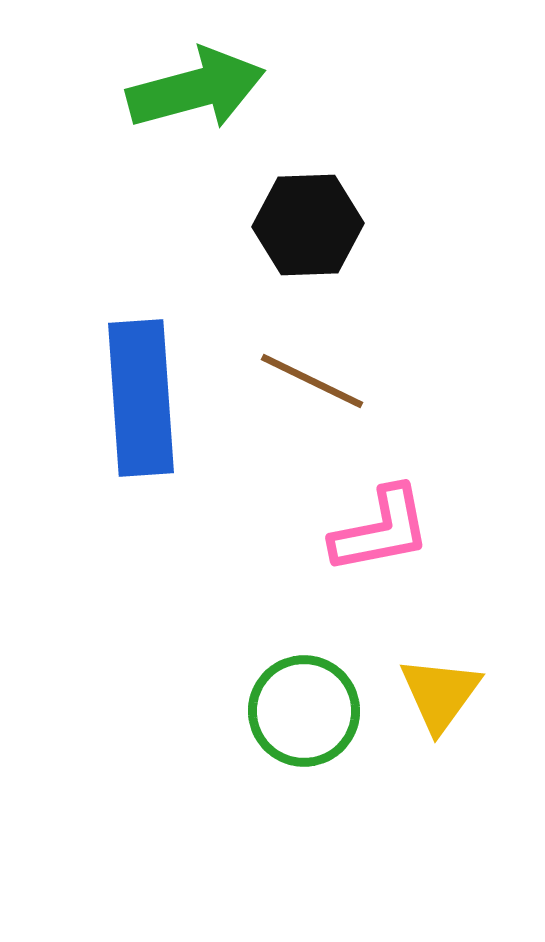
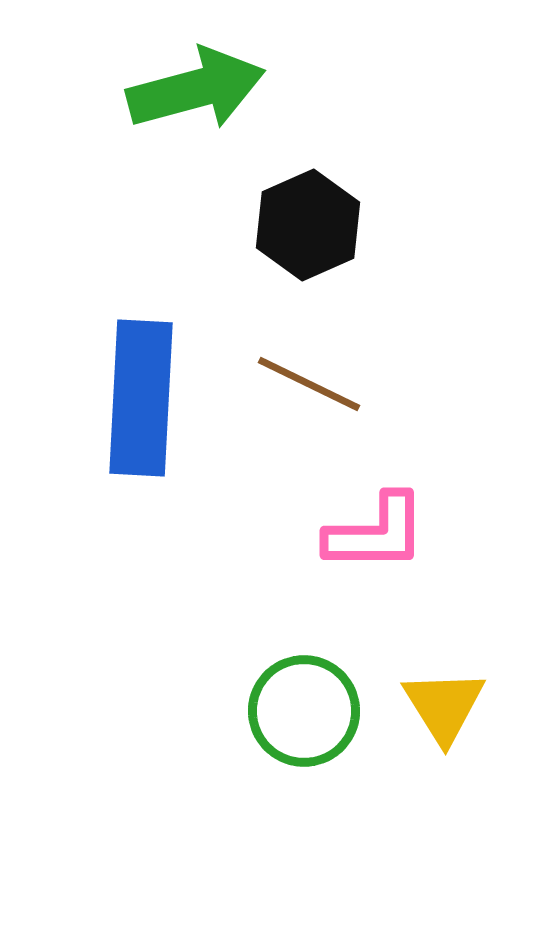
black hexagon: rotated 22 degrees counterclockwise
brown line: moved 3 px left, 3 px down
blue rectangle: rotated 7 degrees clockwise
pink L-shape: moved 5 px left, 3 px down; rotated 11 degrees clockwise
yellow triangle: moved 4 px right, 12 px down; rotated 8 degrees counterclockwise
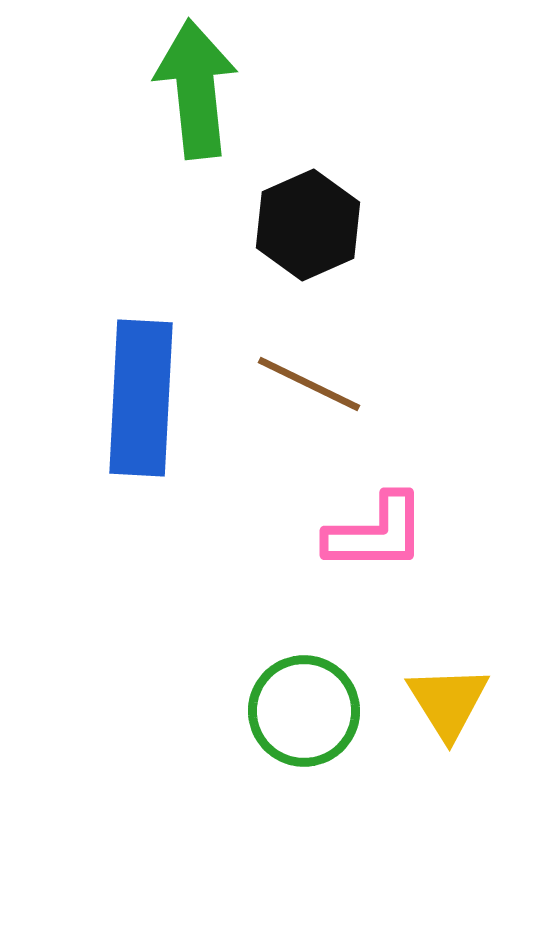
green arrow: rotated 81 degrees counterclockwise
yellow triangle: moved 4 px right, 4 px up
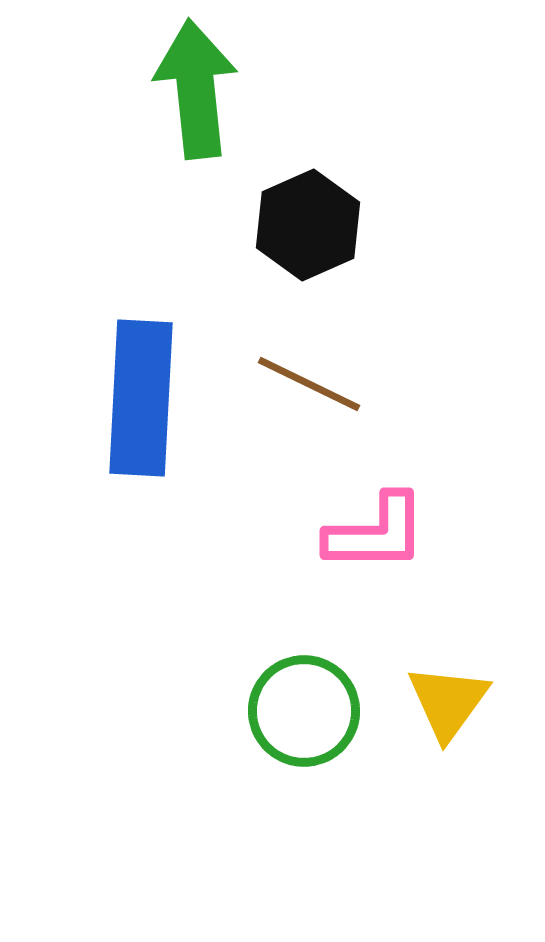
yellow triangle: rotated 8 degrees clockwise
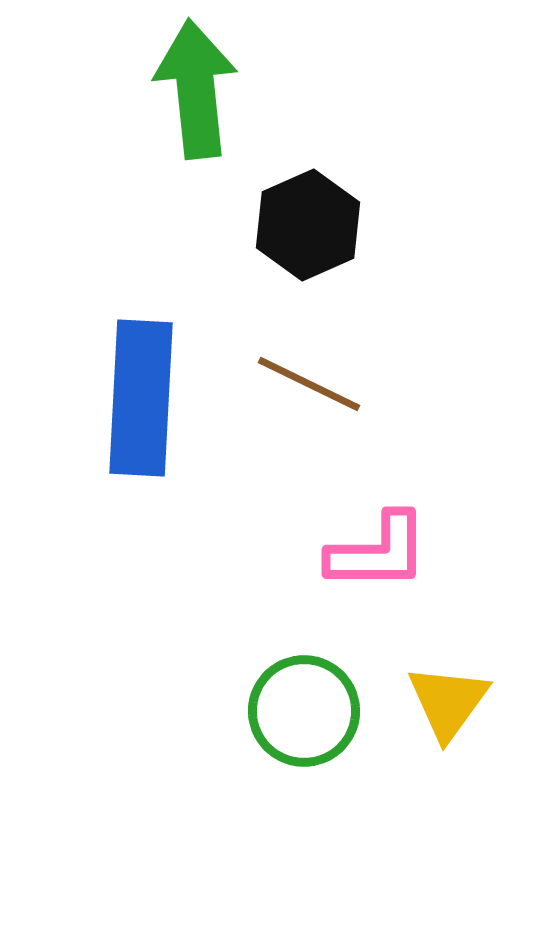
pink L-shape: moved 2 px right, 19 px down
